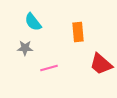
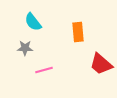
pink line: moved 5 px left, 2 px down
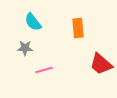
orange rectangle: moved 4 px up
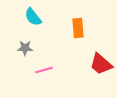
cyan semicircle: moved 5 px up
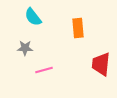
red trapezoid: rotated 55 degrees clockwise
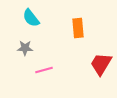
cyan semicircle: moved 2 px left, 1 px down
red trapezoid: rotated 25 degrees clockwise
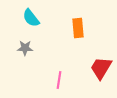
red trapezoid: moved 4 px down
pink line: moved 15 px right, 10 px down; rotated 66 degrees counterclockwise
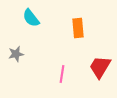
gray star: moved 9 px left, 6 px down; rotated 14 degrees counterclockwise
red trapezoid: moved 1 px left, 1 px up
pink line: moved 3 px right, 6 px up
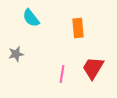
red trapezoid: moved 7 px left, 1 px down
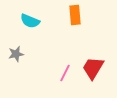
cyan semicircle: moved 1 px left, 3 px down; rotated 30 degrees counterclockwise
orange rectangle: moved 3 px left, 13 px up
pink line: moved 3 px right, 1 px up; rotated 18 degrees clockwise
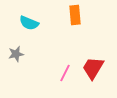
cyan semicircle: moved 1 px left, 2 px down
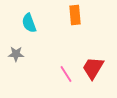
cyan semicircle: rotated 48 degrees clockwise
gray star: rotated 14 degrees clockwise
pink line: moved 1 px right, 1 px down; rotated 60 degrees counterclockwise
